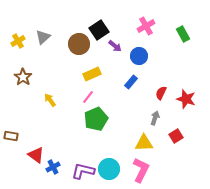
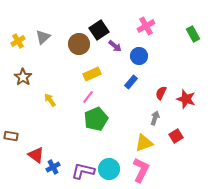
green rectangle: moved 10 px right
yellow triangle: rotated 18 degrees counterclockwise
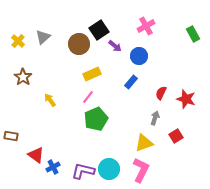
yellow cross: rotated 16 degrees counterclockwise
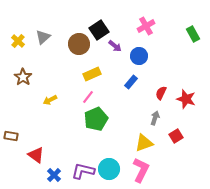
yellow arrow: rotated 80 degrees counterclockwise
blue cross: moved 1 px right, 8 px down; rotated 16 degrees counterclockwise
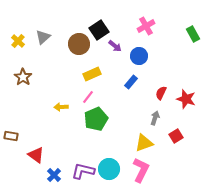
yellow arrow: moved 11 px right, 7 px down; rotated 24 degrees clockwise
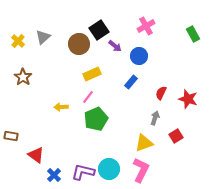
red star: moved 2 px right
purple L-shape: moved 1 px down
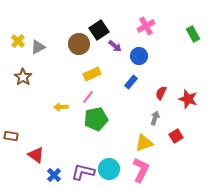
gray triangle: moved 5 px left, 10 px down; rotated 14 degrees clockwise
green pentagon: rotated 10 degrees clockwise
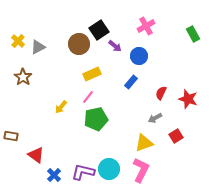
yellow arrow: rotated 48 degrees counterclockwise
gray arrow: rotated 136 degrees counterclockwise
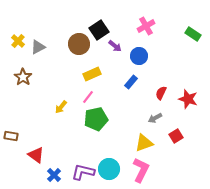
green rectangle: rotated 28 degrees counterclockwise
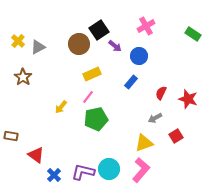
pink L-shape: rotated 15 degrees clockwise
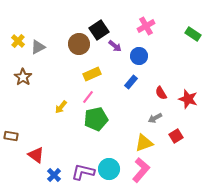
red semicircle: rotated 56 degrees counterclockwise
